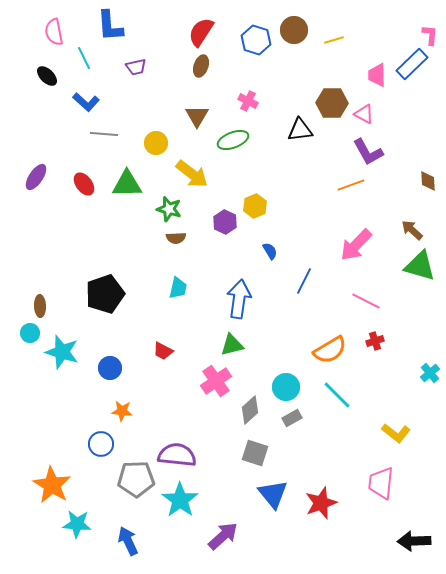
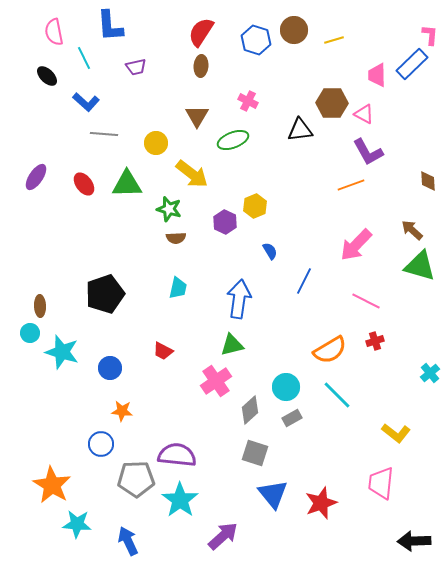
brown ellipse at (201, 66): rotated 15 degrees counterclockwise
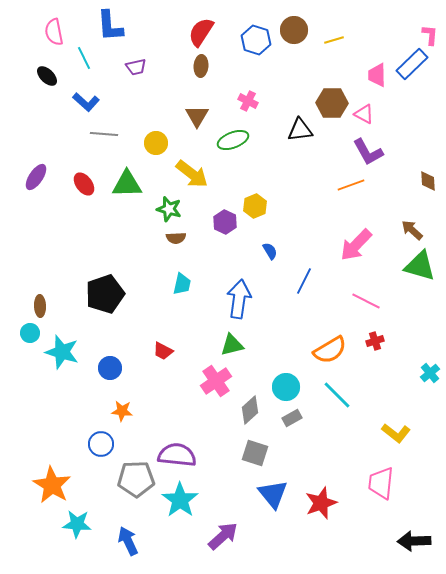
cyan trapezoid at (178, 288): moved 4 px right, 4 px up
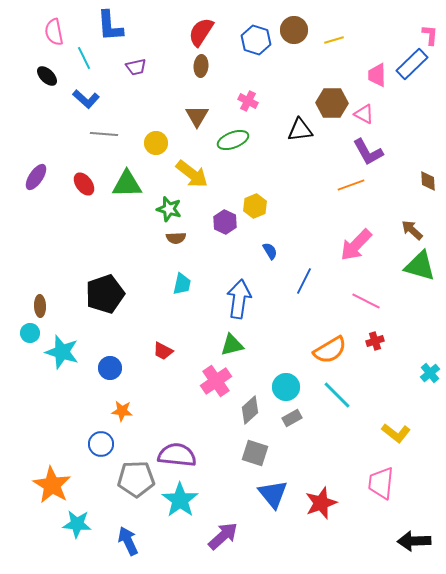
blue L-shape at (86, 102): moved 3 px up
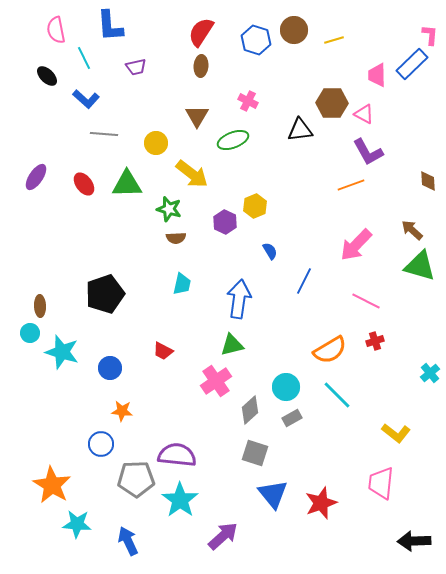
pink semicircle at (54, 32): moved 2 px right, 2 px up
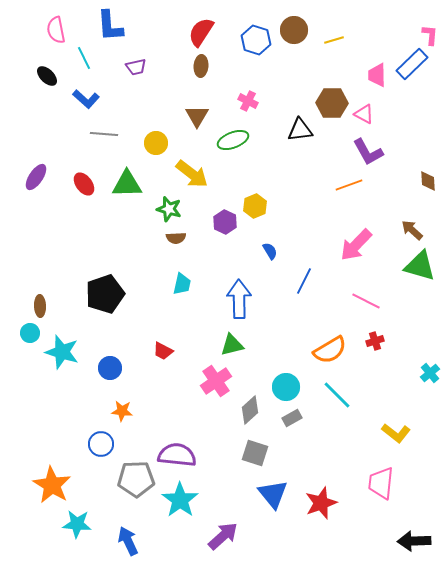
orange line at (351, 185): moved 2 px left
blue arrow at (239, 299): rotated 9 degrees counterclockwise
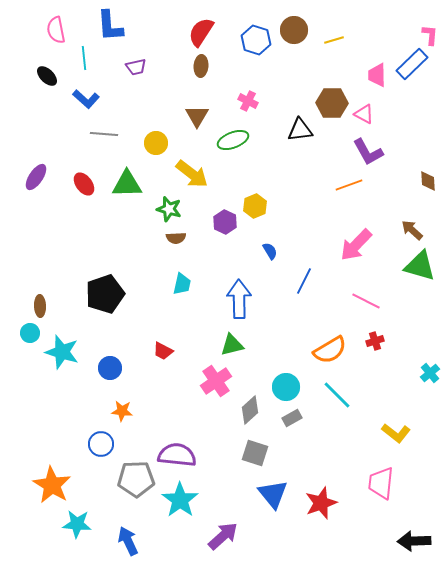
cyan line at (84, 58): rotated 20 degrees clockwise
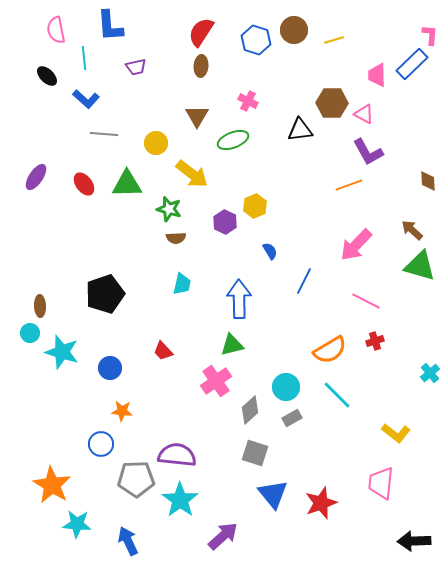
red trapezoid at (163, 351): rotated 20 degrees clockwise
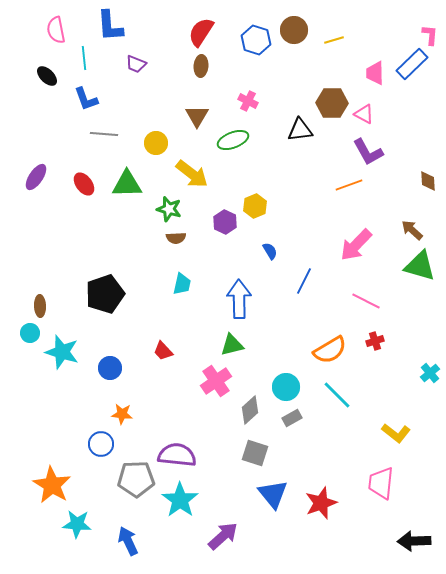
purple trapezoid at (136, 67): moved 3 px up; rotated 35 degrees clockwise
pink trapezoid at (377, 75): moved 2 px left, 2 px up
blue L-shape at (86, 99): rotated 28 degrees clockwise
orange star at (122, 411): moved 3 px down
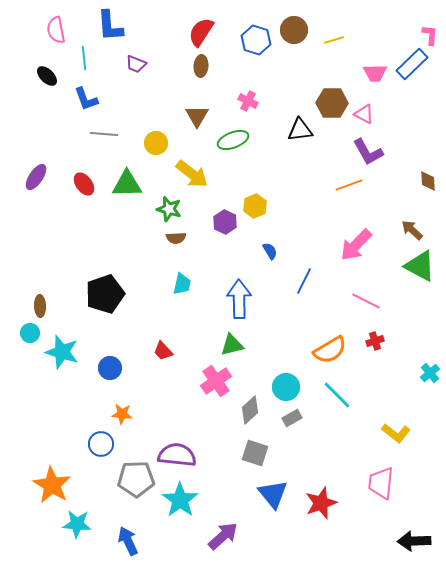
pink trapezoid at (375, 73): rotated 90 degrees counterclockwise
green triangle at (420, 266): rotated 12 degrees clockwise
